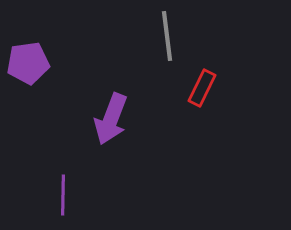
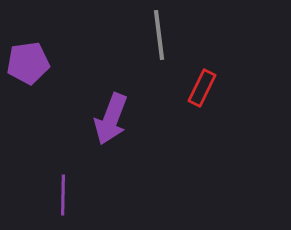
gray line: moved 8 px left, 1 px up
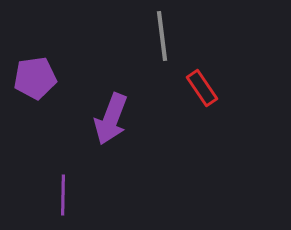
gray line: moved 3 px right, 1 px down
purple pentagon: moved 7 px right, 15 px down
red rectangle: rotated 60 degrees counterclockwise
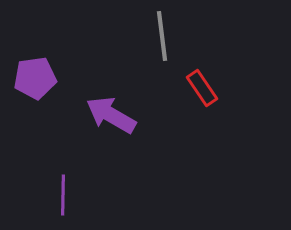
purple arrow: moved 4 px up; rotated 99 degrees clockwise
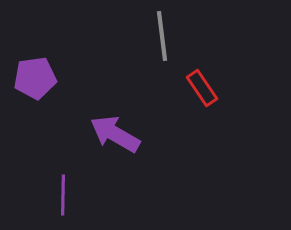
purple arrow: moved 4 px right, 19 px down
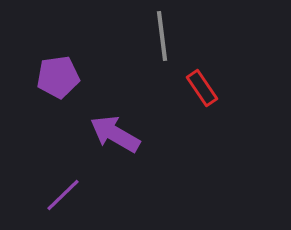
purple pentagon: moved 23 px right, 1 px up
purple line: rotated 45 degrees clockwise
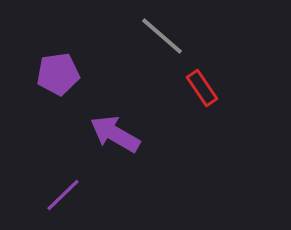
gray line: rotated 42 degrees counterclockwise
purple pentagon: moved 3 px up
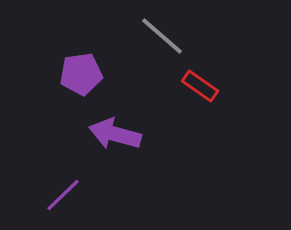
purple pentagon: moved 23 px right
red rectangle: moved 2 px left, 2 px up; rotated 21 degrees counterclockwise
purple arrow: rotated 15 degrees counterclockwise
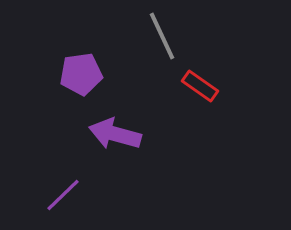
gray line: rotated 24 degrees clockwise
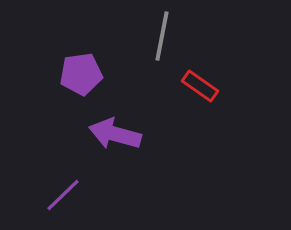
gray line: rotated 36 degrees clockwise
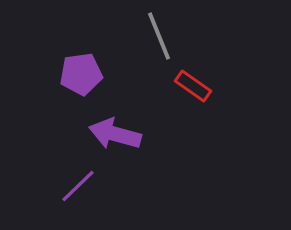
gray line: moved 3 px left; rotated 33 degrees counterclockwise
red rectangle: moved 7 px left
purple line: moved 15 px right, 9 px up
